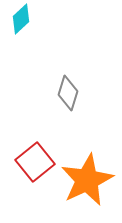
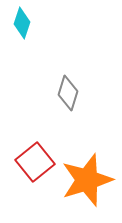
cyan diamond: moved 1 px right, 4 px down; rotated 28 degrees counterclockwise
orange star: rotated 8 degrees clockwise
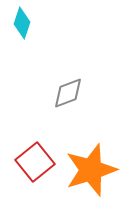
gray diamond: rotated 52 degrees clockwise
orange star: moved 4 px right, 10 px up
